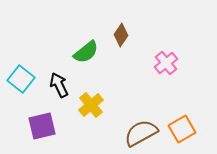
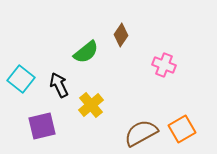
pink cross: moved 2 px left, 2 px down; rotated 30 degrees counterclockwise
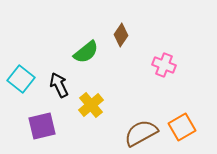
orange square: moved 2 px up
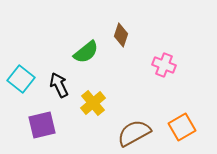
brown diamond: rotated 15 degrees counterclockwise
yellow cross: moved 2 px right, 2 px up
purple square: moved 1 px up
brown semicircle: moved 7 px left
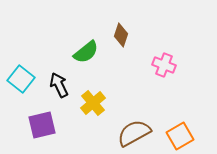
orange square: moved 2 px left, 9 px down
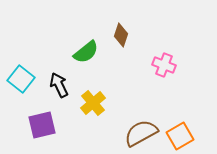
brown semicircle: moved 7 px right
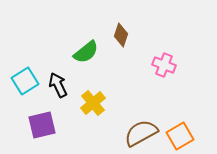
cyan square: moved 4 px right, 2 px down; rotated 20 degrees clockwise
black arrow: moved 1 px left
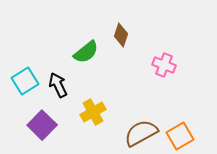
yellow cross: moved 9 px down; rotated 10 degrees clockwise
purple square: rotated 32 degrees counterclockwise
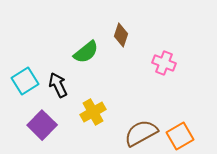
pink cross: moved 2 px up
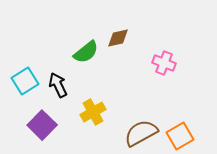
brown diamond: moved 3 px left, 3 px down; rotated 60 degrees clockwise
